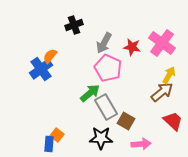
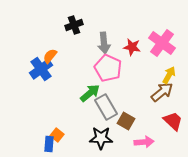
gray arrow: rotated 35 degrees counterclockwise
pink arrow: moved 3 px right, 2 px up
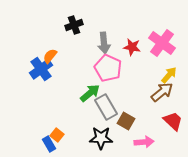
yellow arrow: rotated 12 degrees clockwise
blue rectangle: rotated 35 degrees counterclockwise
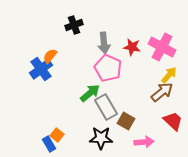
pink cross: moved 4 px down; rotated 8 degrees counterclockwise
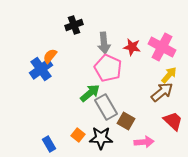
orange square: moved 21 px right
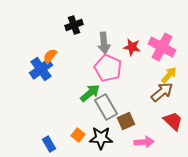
brown square: rotated 36 degrees clockwise
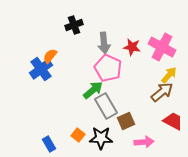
green arrow: moved 3 px right, 3 px up
gray rectangle: moved 1 px up
red trapezoid: rotated 15 degrees counterclockwise
